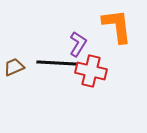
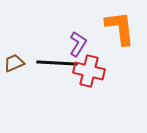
orange L-shape: moved 3 px right, 2 px down
brown trapezoid: moved 4 px up
red cross: moved 2 px left
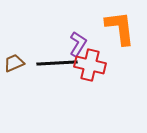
black line: rotated 6 degrees counterclockwise
red cross: moved 1 px right, 6 px up
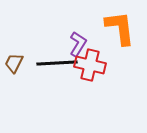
brown trapezoid: rotated 40 degrees counterclockwise
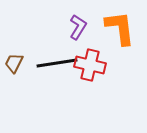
purple L-shape: moved 17 px up
black line: rotated 6 degrees counterclockwise
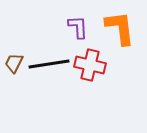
purple L-shape: rotated 35 degrees counterclockwise
black line: moved 8 px left, 1 px down
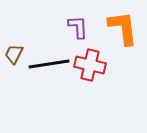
orange L-shape: moved 3 px right
brown trapezoid: moved 9 px up
